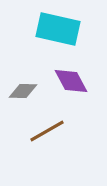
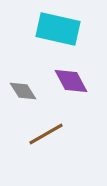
gray diamond: rotated 56 degrees clockwise
brown line: moved 1 px left, 3 px down
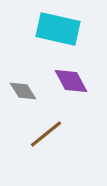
brown line: rotated 9 degrees counterclockwise
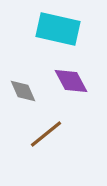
gray diamond: rotated 8 degrees clockwise
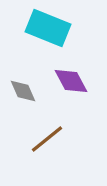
cyan rectangle: moved 10 px left, 1 px up; rotated 9 degrees clockwise
brown line: moved 1 px right, 5 px down
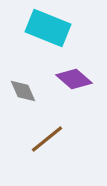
purple diamond: moved 3 px right, 2 px up; rotated 21 degrees counterclockwise
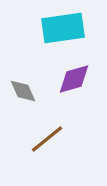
cyan rectangle: moved 15 px right; rotated 30 degrees counterclockwise
purple diamond: rotated 57 degrees counterclockwise
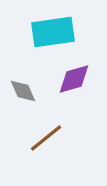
cyan rectangle: moved 10 px left, 4 px down
brown line: moved 1 px left, 1 px up
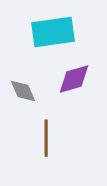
brown line: rotated 51 degrees counterclockwise
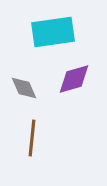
gray diamond: moved 1 px right, 3 px up
brown line: moved 14 px left; rotated 6 degrees clockwise
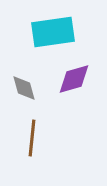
gray diamond: rotated 8 degrees clockwise
